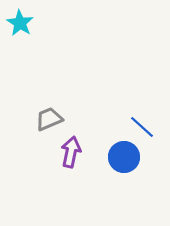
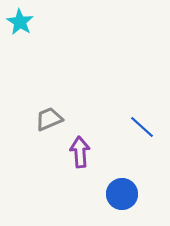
cyan star: moved 1 px up
purple arrow: moved 9 px right; rotated 16 degrees counterclockwise
blue circle: moved 2 px left, 37 px down
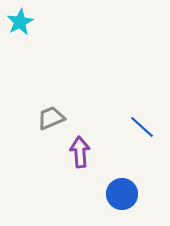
cyan star: rotated 12 degrees clockwise
gray trapezoid: moved 2 px right, 1 px up
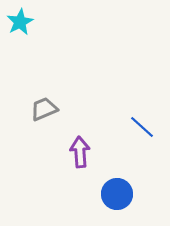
gray trapezoid: moved 7 px left, 9 px up
blue circle: moved 5 px left
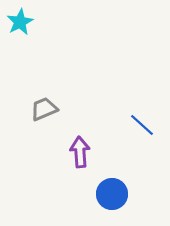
blue line: moved 2 px up
blue circle: moved 5 px left
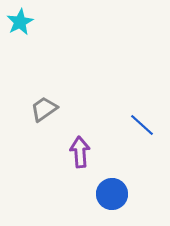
gray trapezoid: rotated 12 degrees counterclockwise
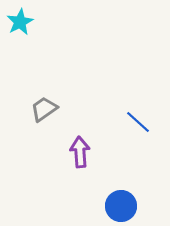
blue line: moved 4 px left, 3 px up
blue circle: moved 9 px right, 12 px down
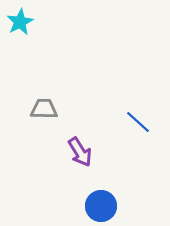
gray trapezoid: rotated 36 degrees clockwise
purple arrow: rotated 152 degrees clockwise
blue circle: moved 20 px left
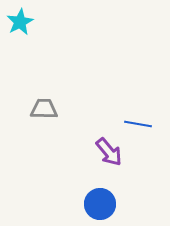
blue line: moved 2 px down; rotated 32 degrees counterclockwise
purple arrow: moved 29 px right; rotated 8 degrees counterclockwise
blue circle: moved 1 px left, 2 px up
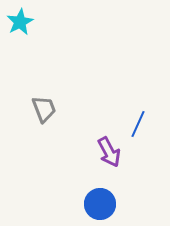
gray trapezoid: rotated 68 degrees clockwise
blue line: rotated 76 degrees counterclockwise
purple arrow: rotated 12 degrees clockwise
